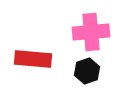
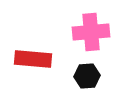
black hexagon: moved 5 px down; rotated 15 degrees clockwise
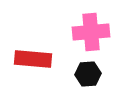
black hexagon: moved 1 px right, 2 px up
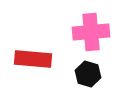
black hexagon: rotated 20 degrees clockwise
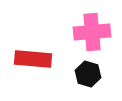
pink cross: moved 1 px right
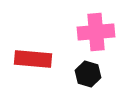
pink cross: moved 4 px right
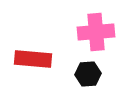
black hexagon: rotated 20 degrees counterclockwise
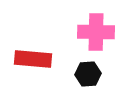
pink cross: rotated 6 degrees clockwise
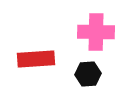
red rectangle: moved 3 px right; rotated 9 degrees counterclockwise
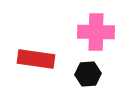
red rectangle: rotated 12 degrees clockwise
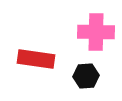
black hexagon: moved 2 px left, 2 px down
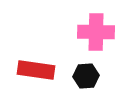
red rectangle: moved 11 px down
